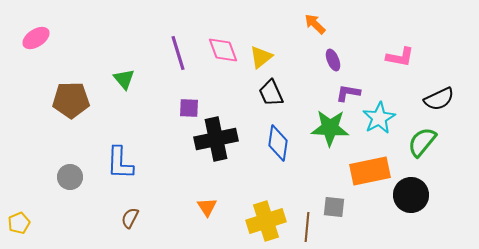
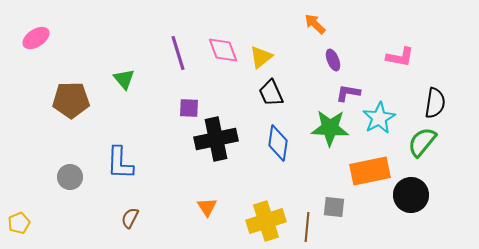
black semicircle: moved 4 px left, 4 px down; rotated 56 degrees counterclockwise
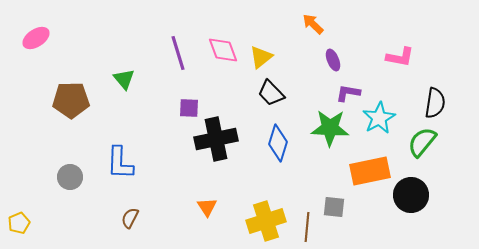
orange arrow: moved 2 px left
black trapezoid: rotated 20 degrees counterclockwise
blue diamond: rotated 9 degrees clockwise
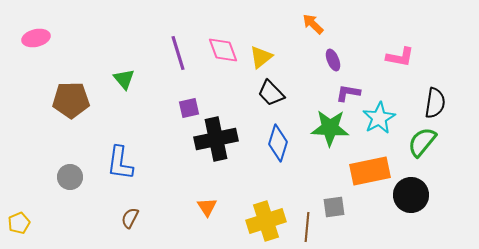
pink ellipse: rotated 20 degrees clockwise
purple square: rotated 15 degrees counterclockwise
blue L-shape: rotated 6 degrees clockwise
gray square: rotated 15 degrees counterclockwise
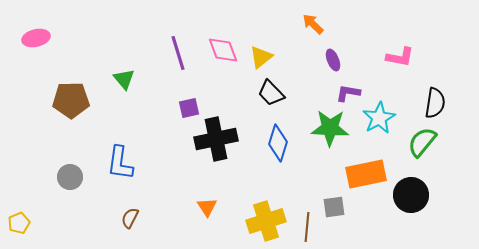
orange rectangle: moved 4 px left, 3 px down
